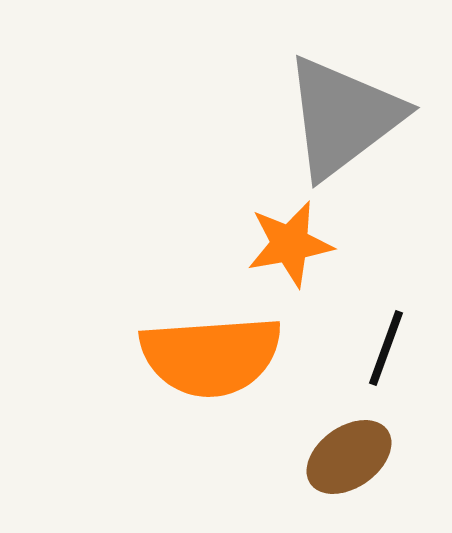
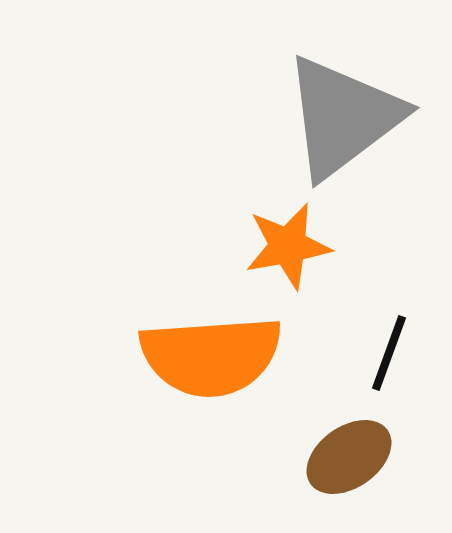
orange star: moved 2 px left, 2 px down
black line: moved 3 px right, 5 px down
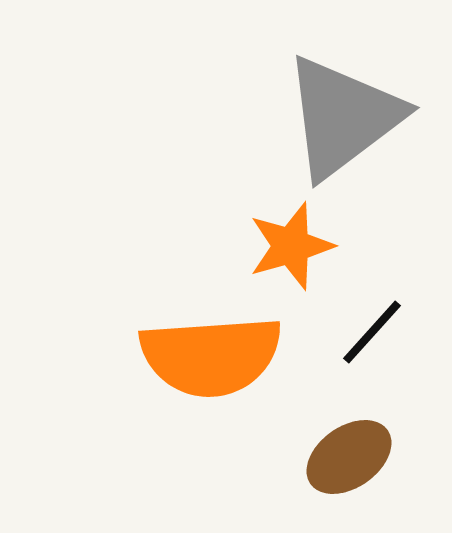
orange star: moved 3 px right; rotated 6 degrees counterclockwise
black line: moved 17 px left, 21 px up; rotated 22 degrees clockwise
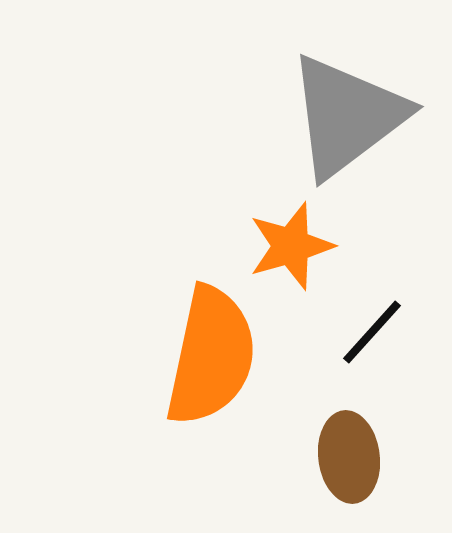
gray triangle: moved 4 px right, 1 px up
orange semicircle: rotated 74 degrees counterclockwise
brown ellipse: rotated 62 degrees counterclockwise
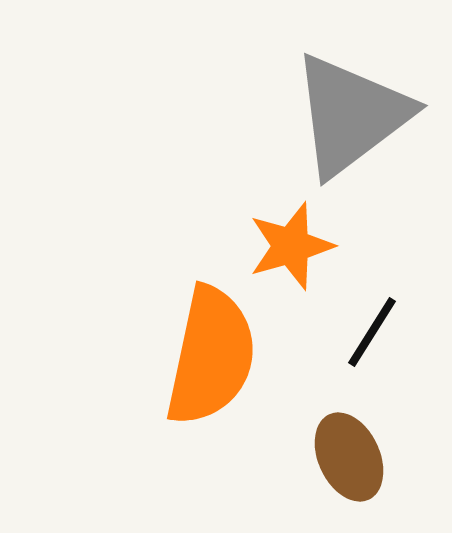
gray triangle: moved 4 px right, 1 px up
black line: rotated 10 degrees counterclockwise
brown ellipse: rotated 18 degrees counterclockwise
